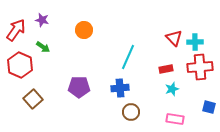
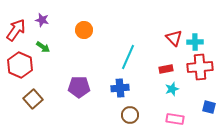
brown circle: moved 1 px left, 3 px down
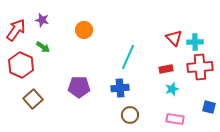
red hexagon: moved 1 px right
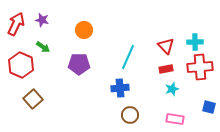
red arrow: moved 6 px up; rotated 10 degrees counterclockwise
red triangle: moved 8 px left, 8 px down
purple pentagon: moved 23 px up
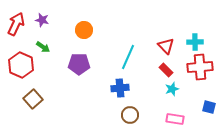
red rectangle: moved 1 px down; rotated 56 degrees clockwise
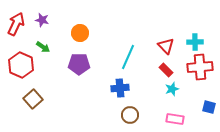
orange circle: moved 4 px left, 3 px down
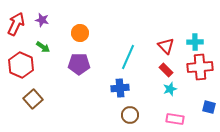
cyan star: moved 2 px left
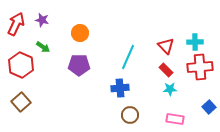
purple pentagon: moved 1 px down
cyan star: rotated 16 degrees clockwise
brown square: moved 12 px left, 3 px down
blue square: rotated 32 degrees clockwise
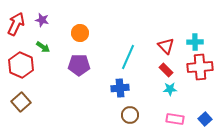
blue square: moved 4 px left, 12 px down
